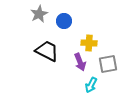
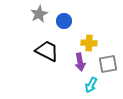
purple arrow: rotated 12 degrees clockwise
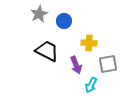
purple arrow: moved 4 px left, 3 px down; rotated 12 degrees counterclockwise
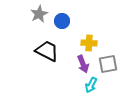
blue circle: moved 2 px left
purple arrow: moved 7 px right, 1 px up
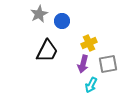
yellow cross: rotated 28 degrees counterclockwise
black trapezoid: rotated 90 degrees clockwise
purple arrow: rotated 36 degrees clockwise
